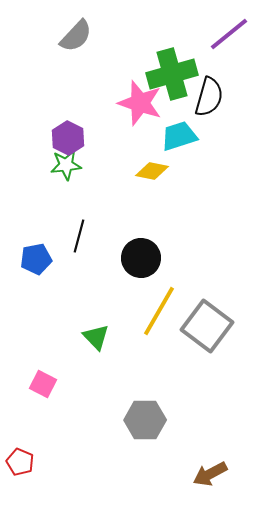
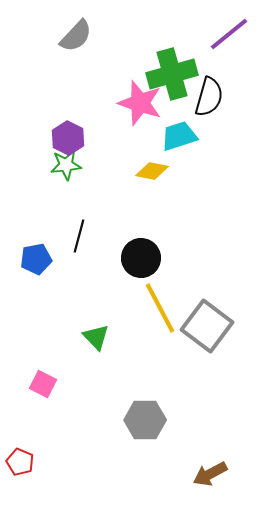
yellow line: moved 1 px right, 3 px up; rotated 58 degrees counterclockwise
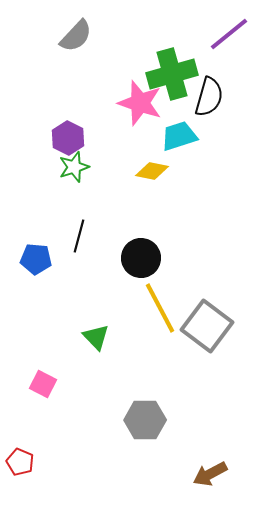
green star: moved 8 px right, 2 px down; rotated 12 degrees counterclockwise
blue pentagon: rotated 16 degrees clockwise
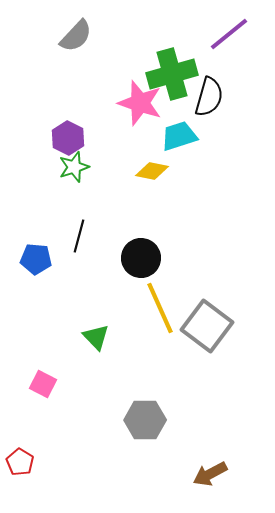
yellow line: rotated 4 degrees clockwise
red pentagon: rotated 8 degrees clockwise
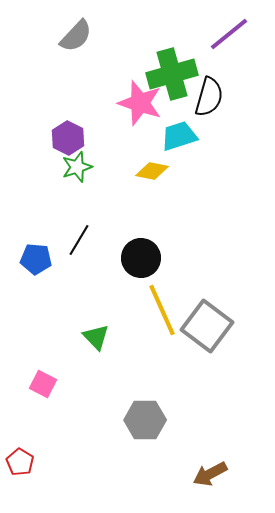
green star: moved 3 px right
black line: moved 4 px down; rotated 16 degrees clockwise
yellow line: moved 2 px right, 2 px down
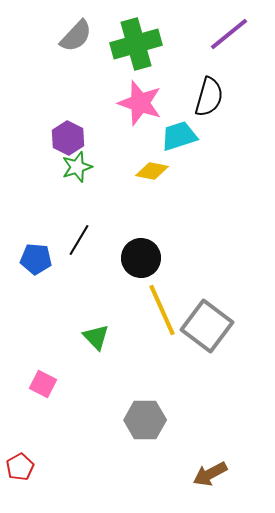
green cross: moved 36 px left, 30 px up
red pentagon: moved 5 px down; rotated 12 degrees clockwise
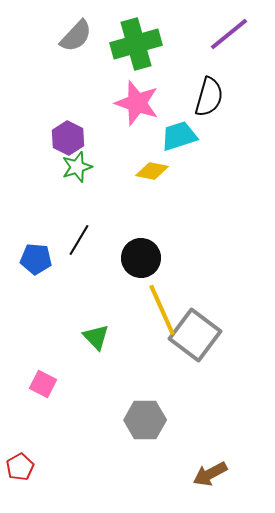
pink star: moved 3 px left
gray square: moved 12 px left, 9 px down
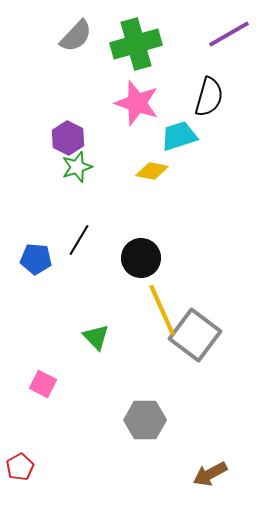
purple line: rotated 9 degrees clockwise
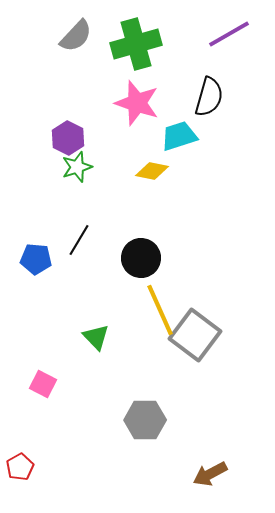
yellow line: moved 2 px left
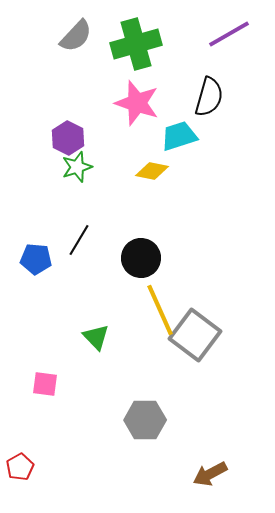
pink square: moved 2 px right; rotated 20 degrees counterclockwise
